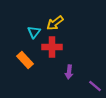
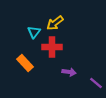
orange rectangle: moved 3 px down
purple arrow: rotated 88 degrees counterclockwise
purple line: moved 1 px right, 3 px up
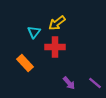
yellow arrow: moved 2 px right
red cross: moved 3 px right
purple arrow: moved 11 px down; rotated 40 degrees clockwise
purple line: moved 1 px left
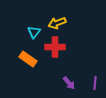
yellow arrow: rotated 18 degrees clockwise
orange rectangle: moved 3 px right, 4 px up; rotated 12 degrees counterclockwise
purple line: rotated 56 degrees clockwise
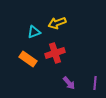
cyan triangle: rotated 32 degrees clockwise
red cross: moved 6 px down; rotated 18 degrees counterclockwise
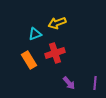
cyan triangle: moved 1 px right, 2 px down
orange rectangle: moved 1 px right, 1 px down; rotated 24 degrees clockwise
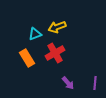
yellow arrow: moved 4 px down
red cross: rotated 12 degrees counterclockwise
orange rectangle: moved 2 px left, 2 px up
purple arrow: moved 1 px left
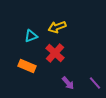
cyan triangle: moved 4 px left, 2 px down
red cross: rotated 18 degrees counterclockwise
orange rectangle: moved 8 px down; rotated 36 degrees counterclockwise
purple line: rotated 48 degrees counterclockwise
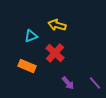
yellow arrow: moved 2 px up; rotated 36 degrees clockwise
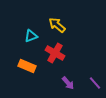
yellow arrow: rotated 24 degrees clockwise
red cross: rotated 12 degrees counterclockwise
